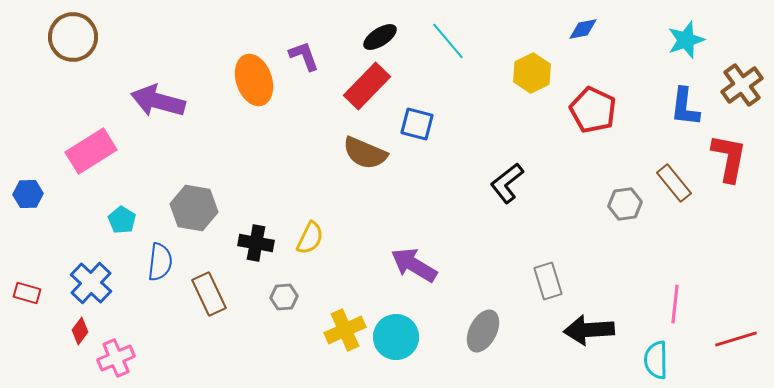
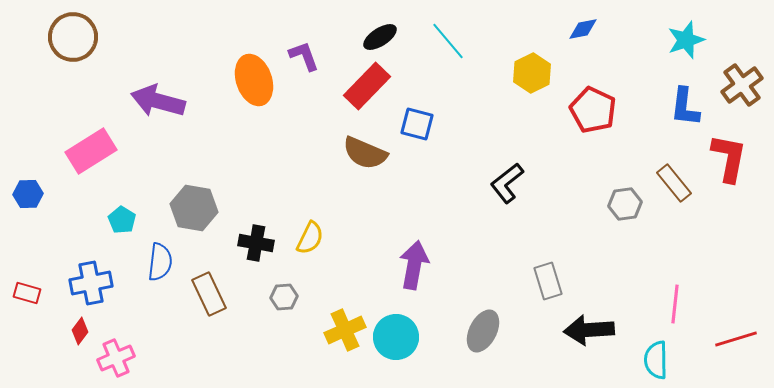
purple arrow at (414, 265): rotated 69 degrees clockwise
blue cross at (91, 283): rotated 36 degrees clockwise
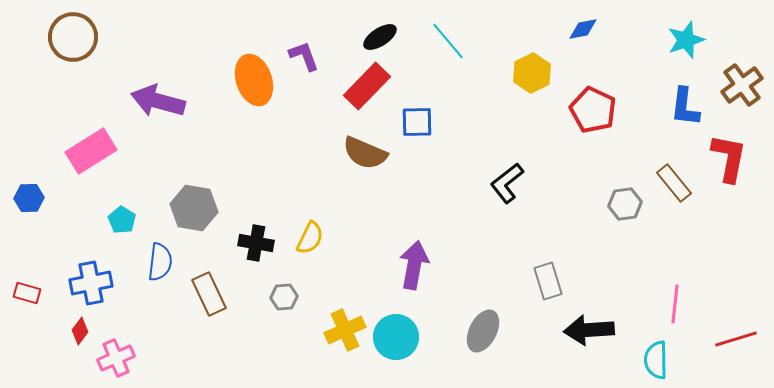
blue square at (417, 124): moved 2 px up; rotated 16 degrees counterclockwise
blue hexagon at (28, 194): moved 1 px right, 4 px down
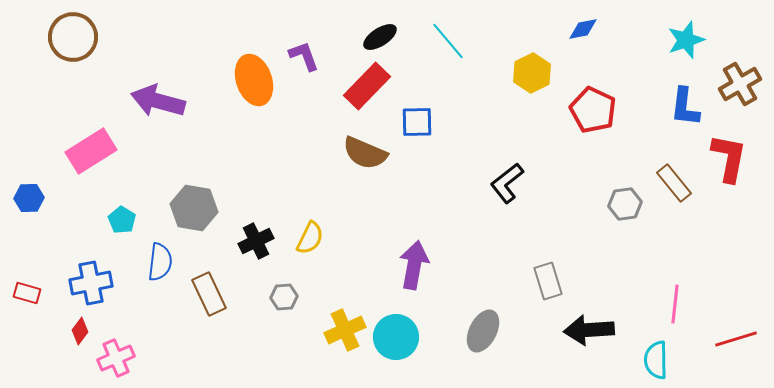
brown cross at (742, 85): moved 2 px left, 1 px up; rotated 6 degrees clockwise
black cross at (256, 243): moved 2 px up; rotated 36 degrees counterclockwise
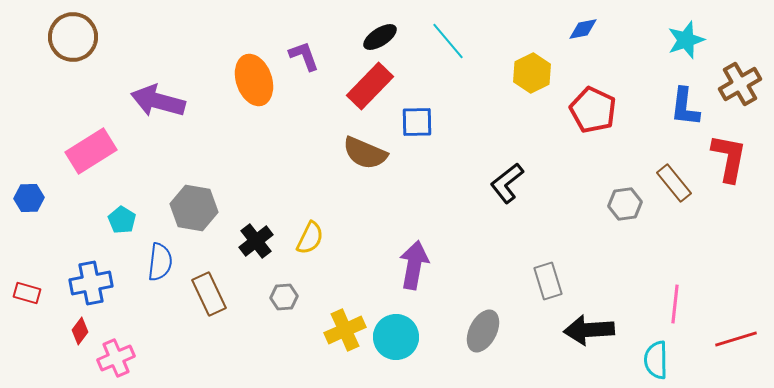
red rectangle at (367, 86): moved 3 px right
black cross at (256, 241): rotated 12 degrees counterclockwise
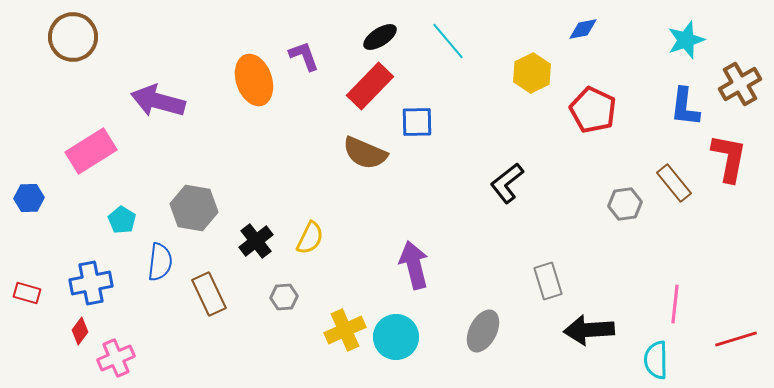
purple arrow at (414, 265): rotated 24 degrees counterclockwise
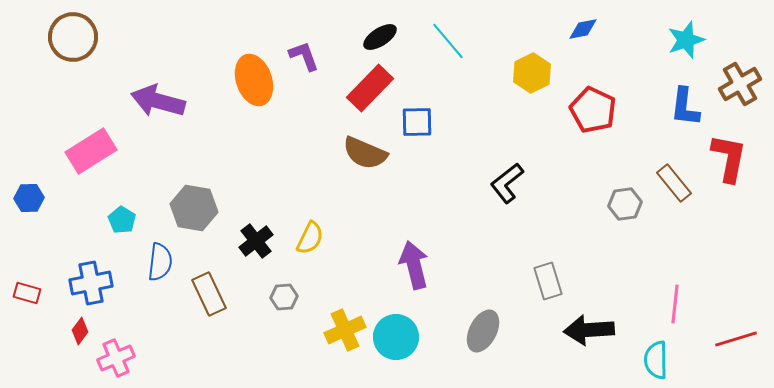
red rectangle at (370, 86): moved 2 px down
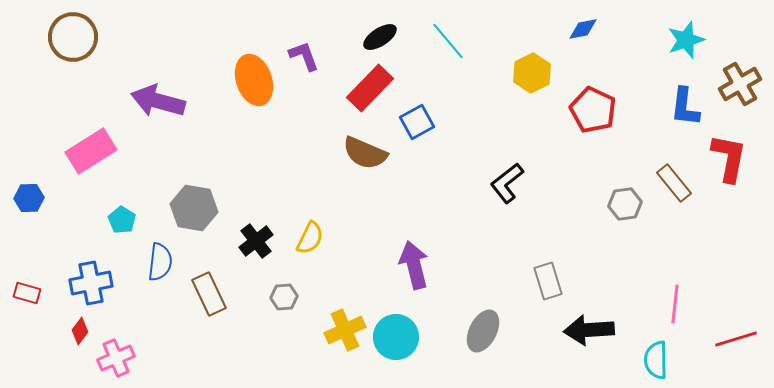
blue square at (417, 122): rotated 28 degrees counterclockwise
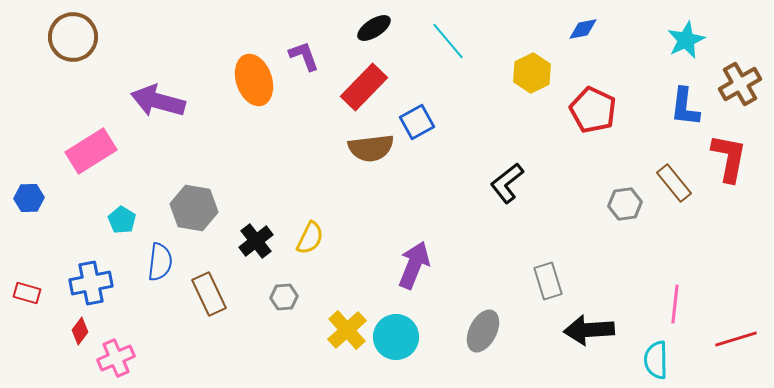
black ellipse at (380, 37): moved 6 px left, 9 px up
cyan star at (686, 40): rotated 6 degrees counterclockwise
red rectangle at (370, 88): moved 6 px left, 1 px up
brown semicircle at (365, 153): moved 6 px right, 5 px up; rotated 30 degrees counterclockwise
purple arrow at (414, 265): rotated 36 degrees clockwise
yellow cross at (345, 330): moved 2 px right; rotated 18 degrees counterclockwise
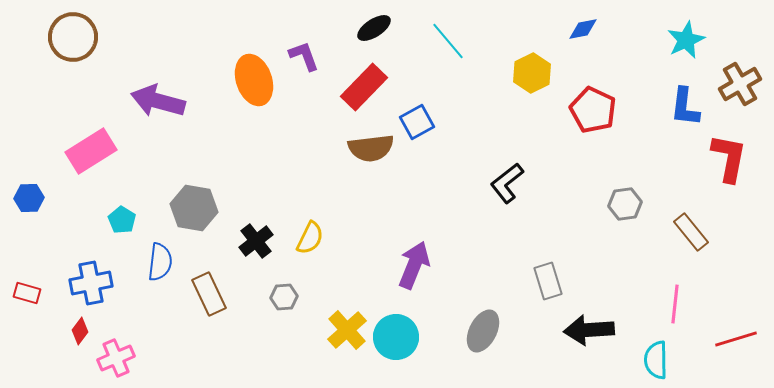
brown rectangle at (674, 183): moved 17 px right, 49 px down
